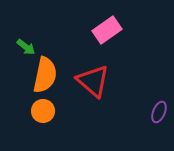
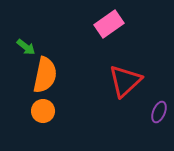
pink rectangle: moved 2 px right, 6 px up
red triangle: moved 32 px right; rotated 36 degrees clockwise
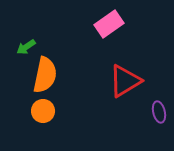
green arrow: rotated 108 degrees clockwise
red triangle: rotated 12 degrees clockwise
purple ellipse: rotated 35 degrees counterclockwise
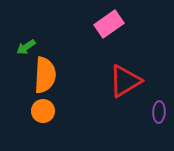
orange semicircle: rotated 9 degrees counterclockwise
purple ellipse: rotated 15 degrees clockwise
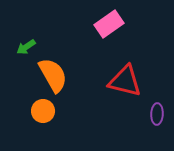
orange semicircle: moved 8 px right; rotated 33 degrees counterclockwise
red triangle: rotated 45 degrees clockwise
purple ellipse: moved 2 px left, 2 px down
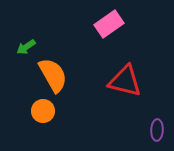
purple ellipse: moved 16 px down
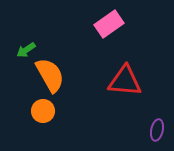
green arrow: moved 3 px down
orange semicircle: moved 3 px left
red triangle: rotated 9 degrees counterclockwise
purple ellipse: rotated 10 degrees clockwise
